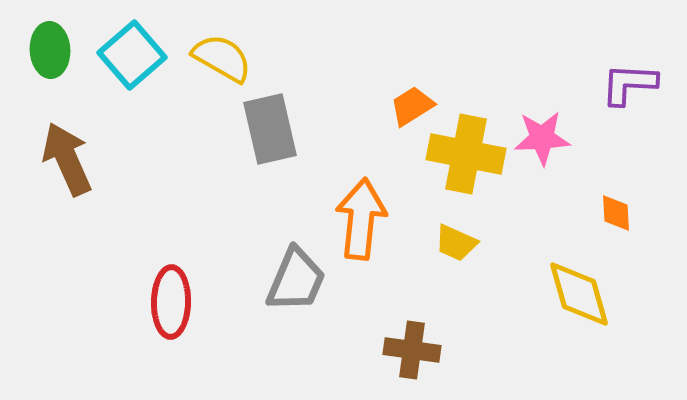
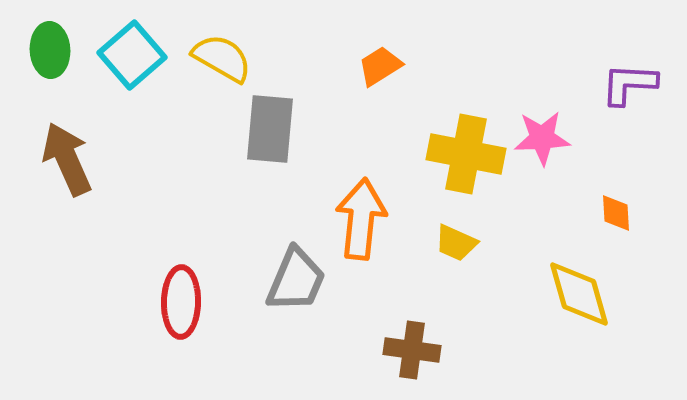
orange trapezoid: moved 32 px left, 40 px up
gray rectangle: rotated 18 degrees clockwise
red ellipse: moved 10 px right
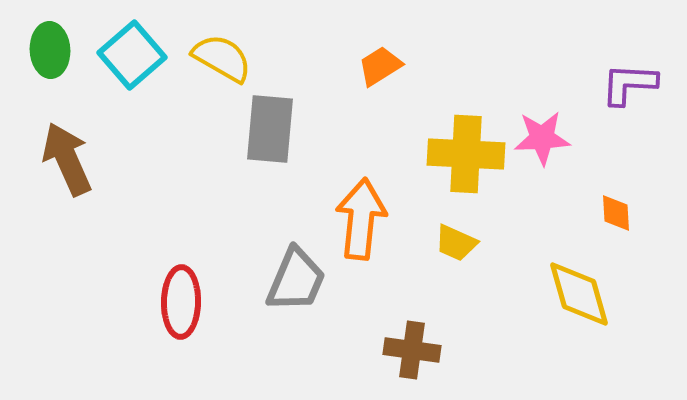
yellow cross: rotated 8 degrees counterclockwise
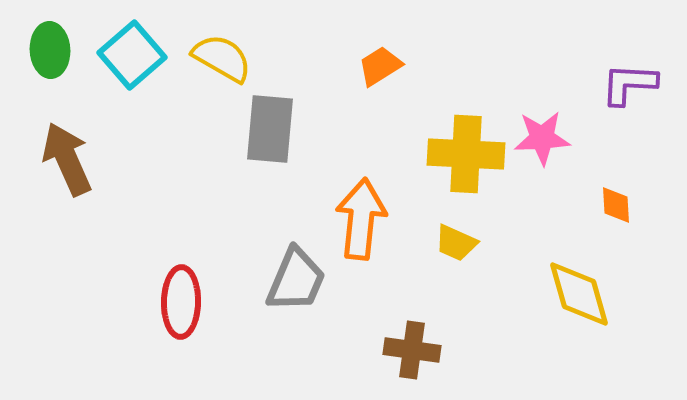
orange diamond: moved 8 px up
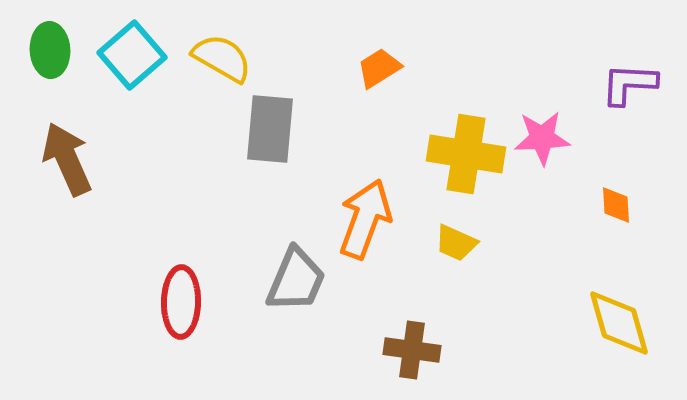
orange trapezoid: moved 1 px left, 2 px down
yellow cross: rotated 6 degrees clockwise
orange arrow: moved 4 px right; rotated 14 degrees clockwise
yellow diamond: moved 40 px right, 29 px down
